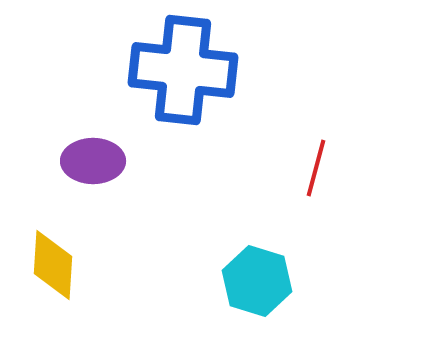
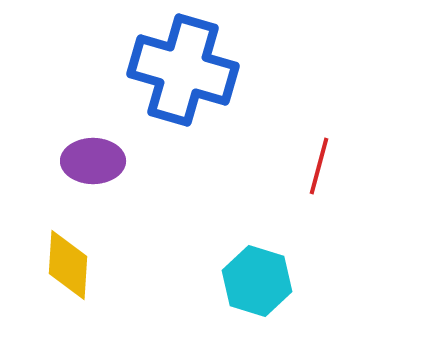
blue cross: rotated 10 degrees clockwise
red line: moved 3 px right, 2 px up
yellow diamond: moved 15 px right
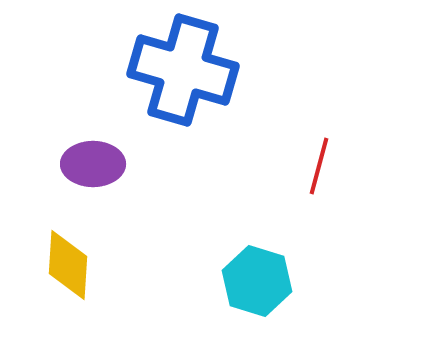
purple ellipse: moved 3 px down
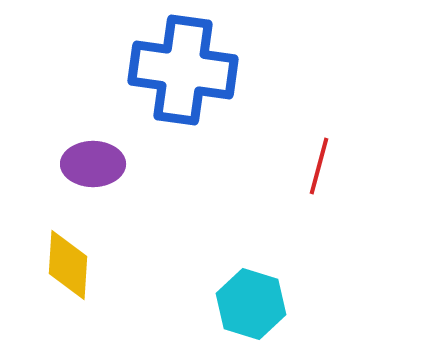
blue cross: rotated 8 degrees counterclockwise
cyan hexagon: moved 6 px left, 23 px down
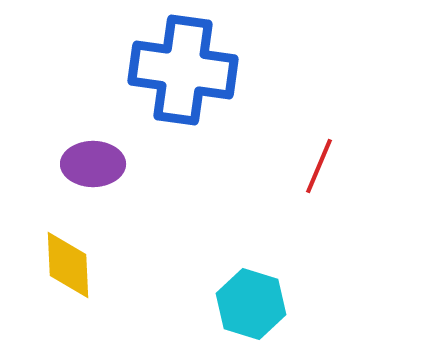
red line: rotated 8 degrees clockwise
yellow diamond: rotated 6 degrees counterclockwise
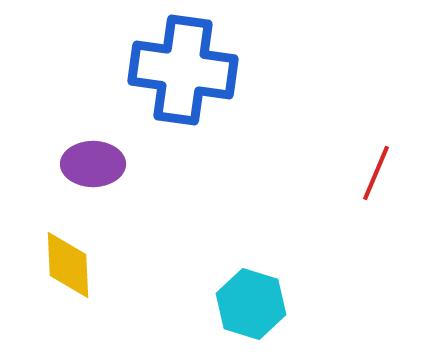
red line: moved 57 px right, 7 px down
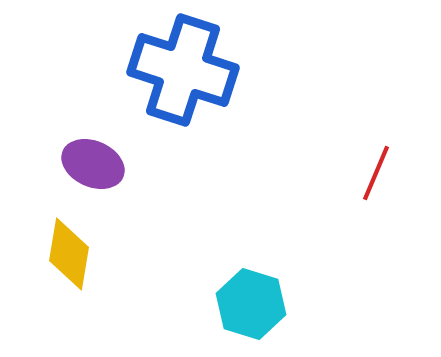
blue cross: rotated 10 degrees clockwise
purple ellipse: rotated 24 degrees clockwise
yellow diamond: moved 1 px right, 11 px up; rotated 12 degrees clockwise
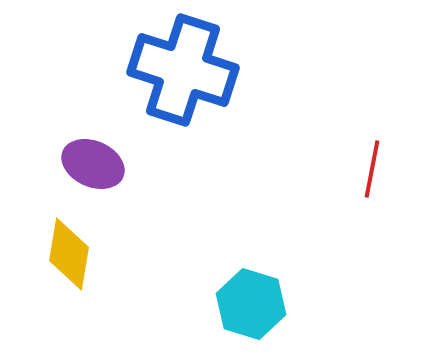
red line: moved 4 px left, 4 px up; rotated 12 degrees counterclockwise
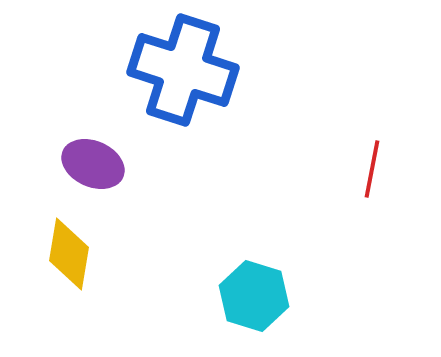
cyan hexagon: moved 3 px right, 8 px up
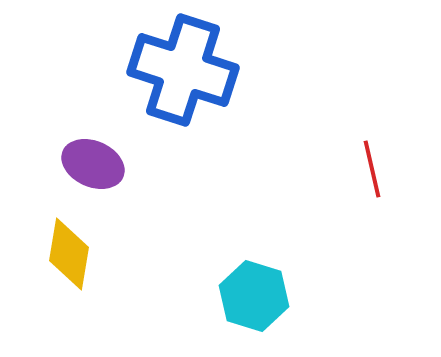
red line: rotated 24 degrees counterclockwise
